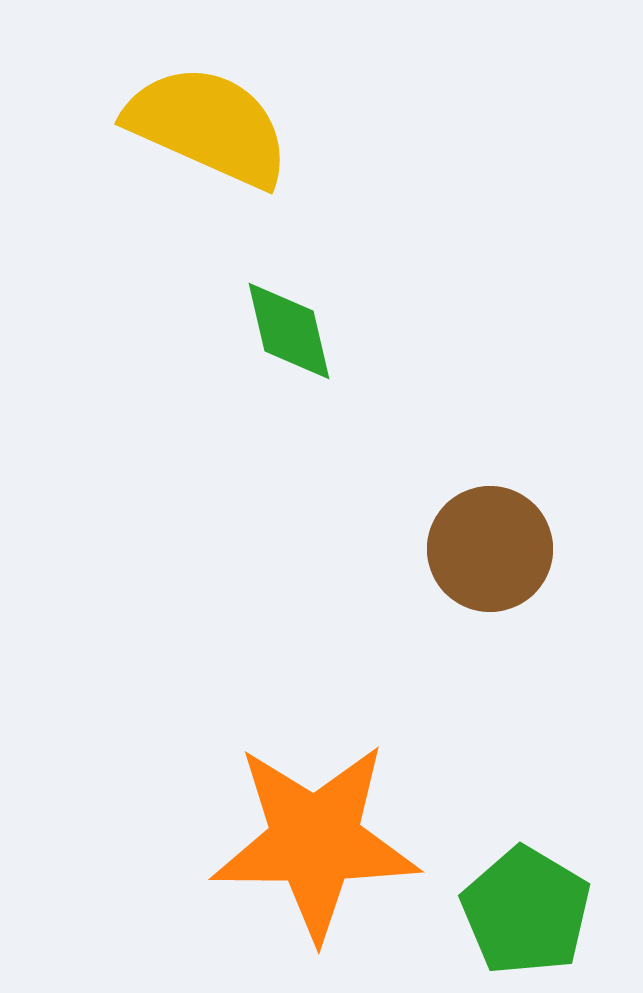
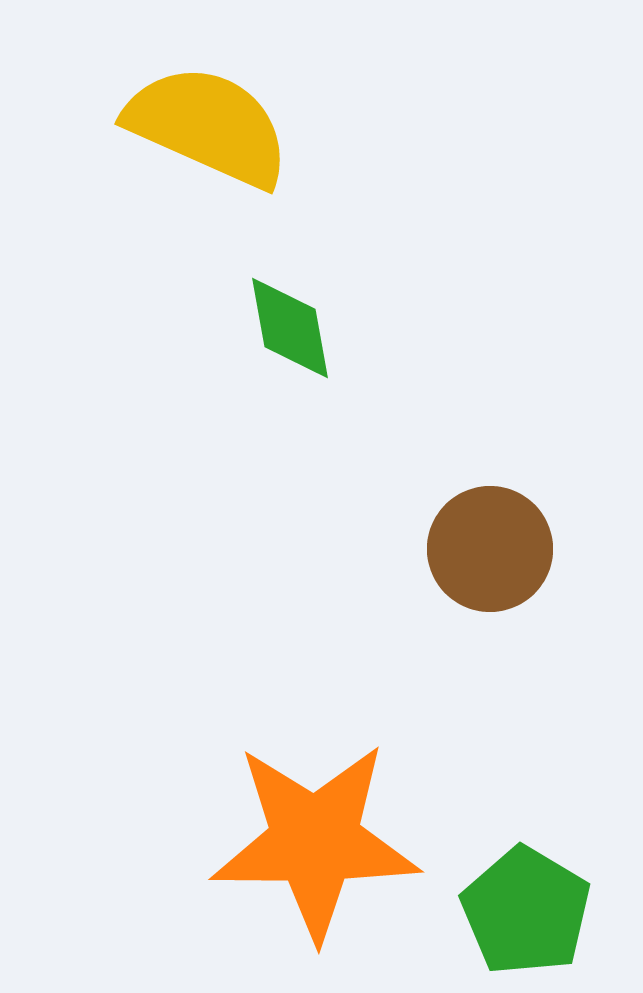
green diamond: moved 1 px right, 3 px up; rotated 3 degrees clockwise
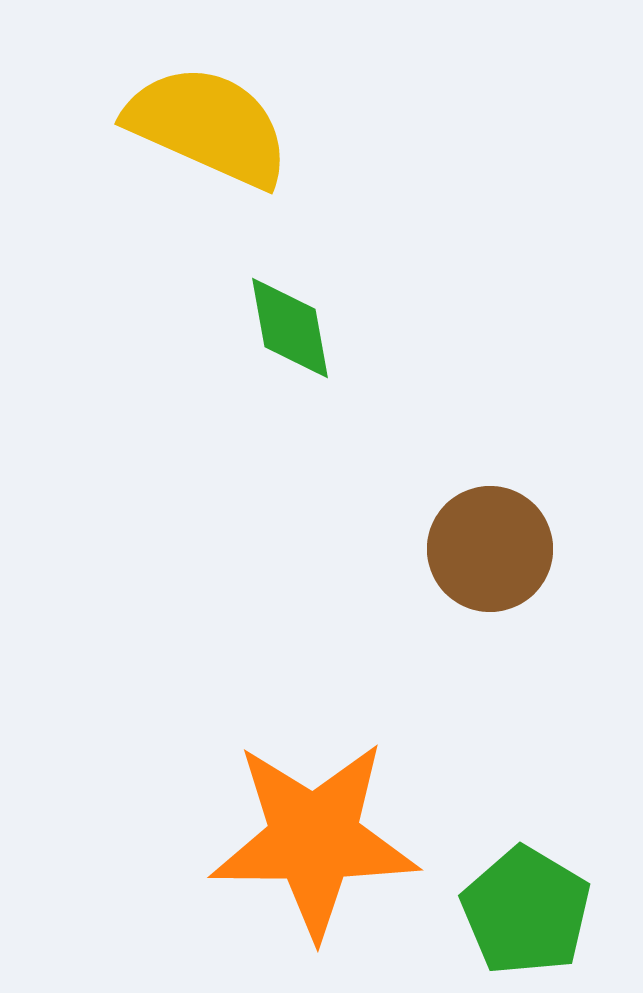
orange star: moved 1 px left, 2 px up
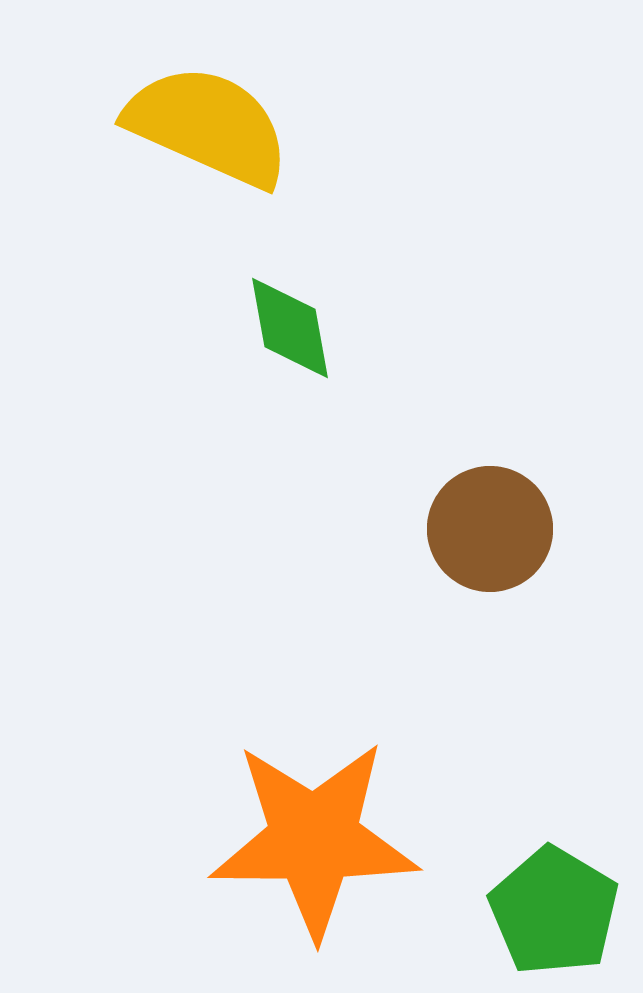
brown circle: moved 20 px up
green pentagon: moved 28 px right
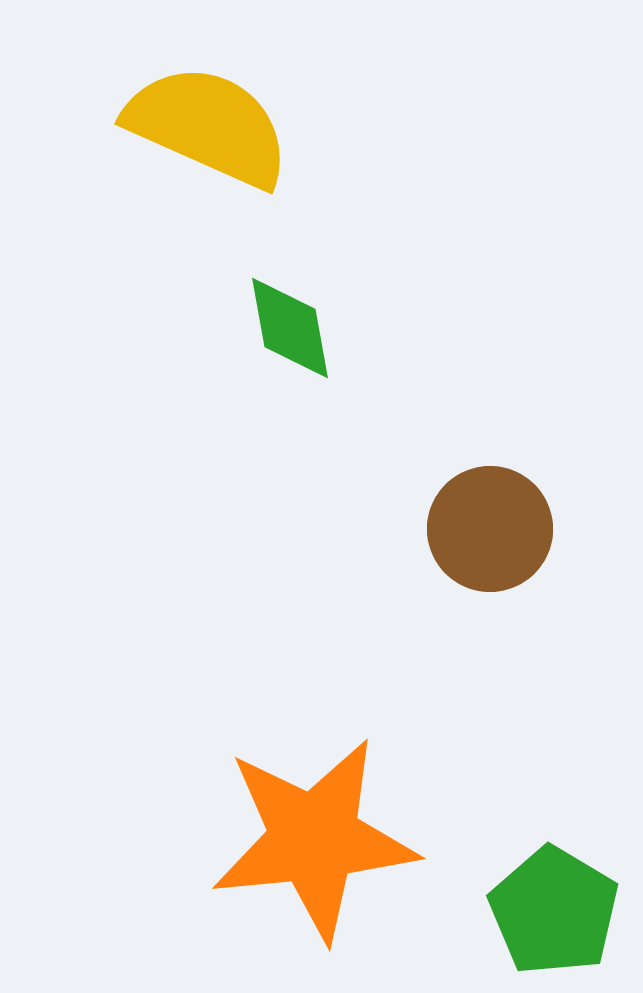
orange star: rotated 6 degrees counterclockwise
